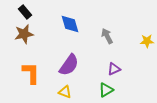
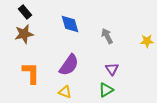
purple triangle: moved 2 px left; rotated 40 degrees counterclockwise
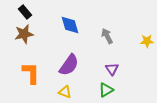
blue diamond: moved 1 px down
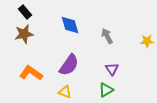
orange L-shape: rotated 55 degrees counterclockwise
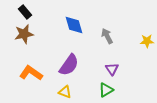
blue diamond: moved 4 px right
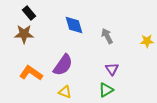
black rectangle: moved 4 px right, 1 px down
brown star: rotated 12 degrees clockwise
purple semicircle: moved 6 px left
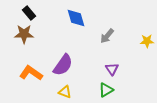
blue diamond: moved 2 px right, 7 px up
gray arrow: rotated 112 degrees counterclockwise
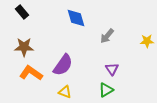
black rectangle: moved 7 px left, 1 px up
brown star: moved 13 px down
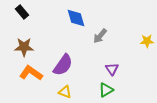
gray arrow: moved 7 px left
